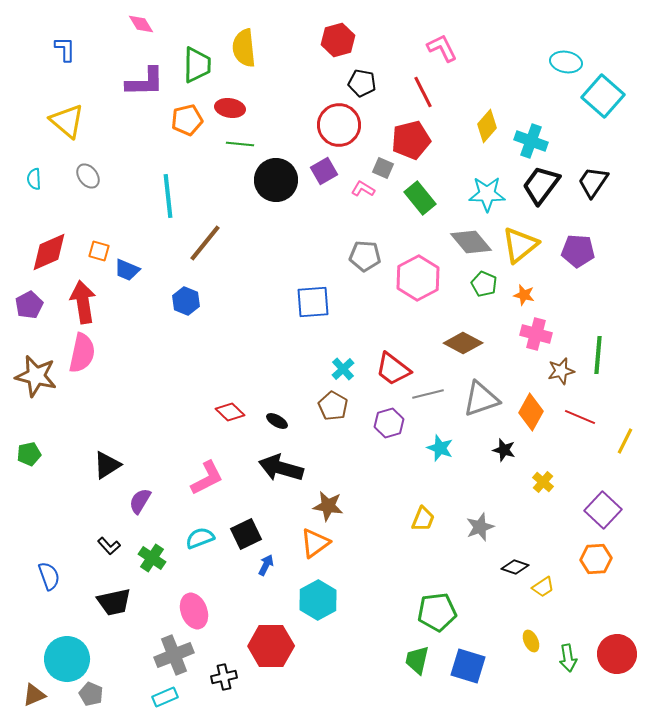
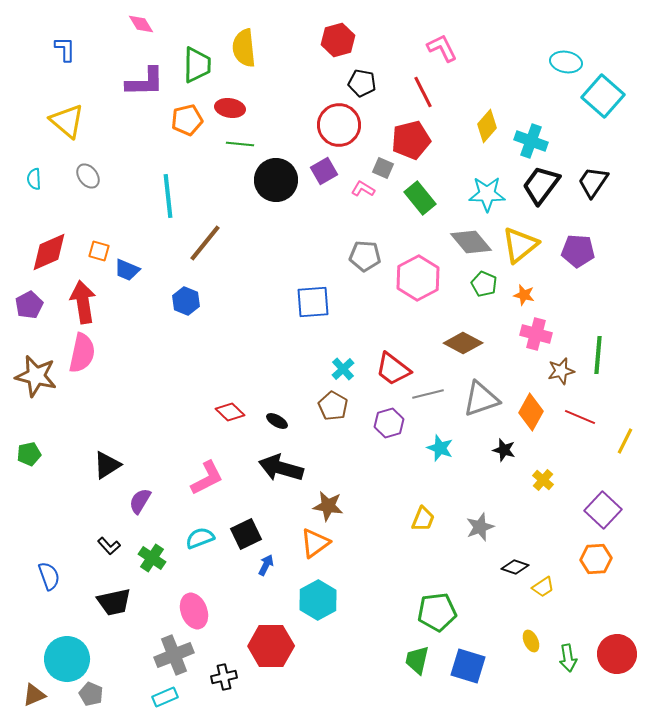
yellow cross at (543, 482): moved 2 px up
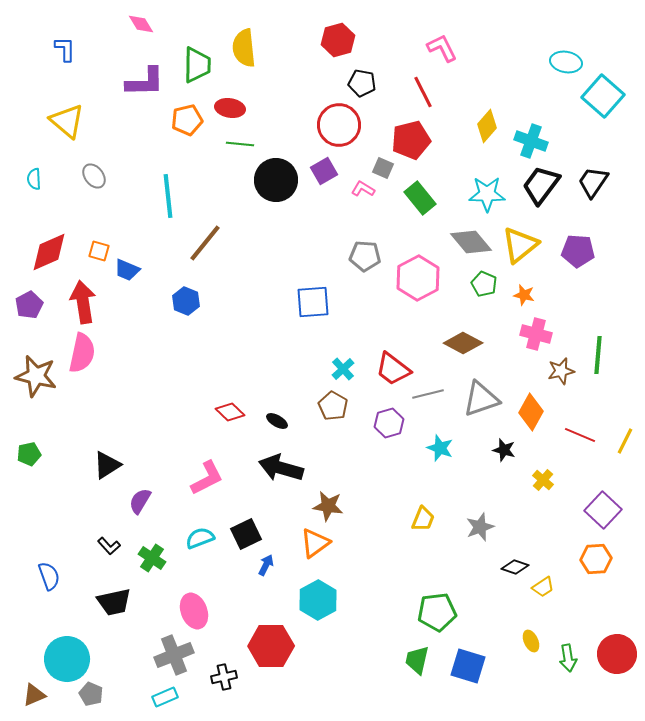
gray ellipse at (88, 176): moved 6 px right
red line at (580, 417): moved 18 px down
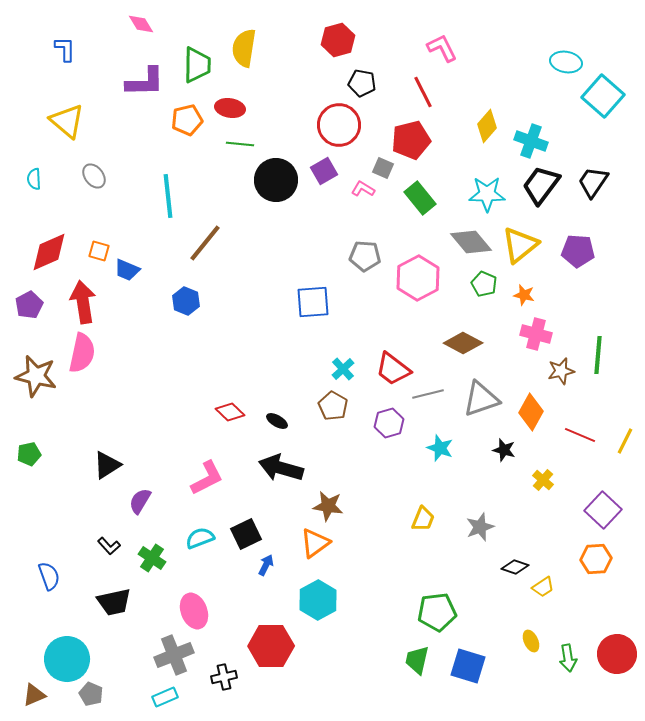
yellow semicircle at (244, 48): rotated 15 degrees clockwise
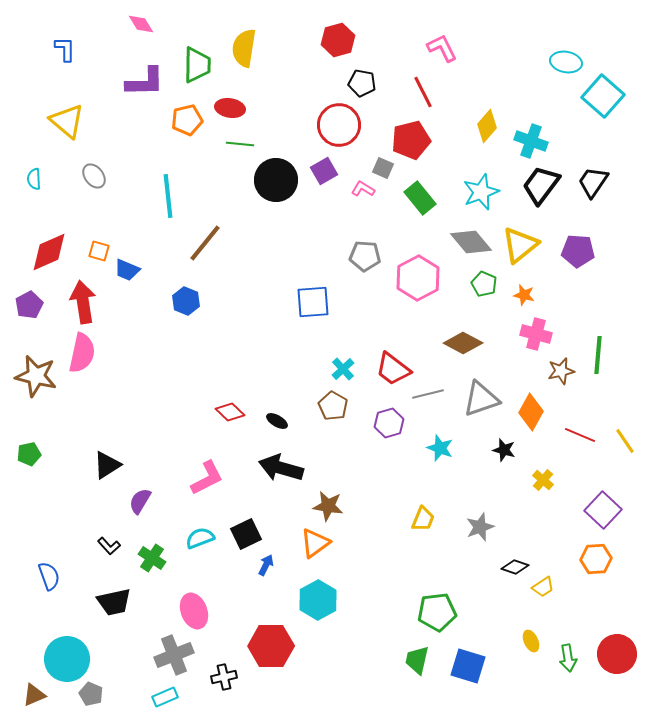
cyan star at (487, 194): moved 6 px left, 2 px up; rotated 21 degrees counterclockwise
yellow line at (625, 441): rotated 60 degrees counterclockwise
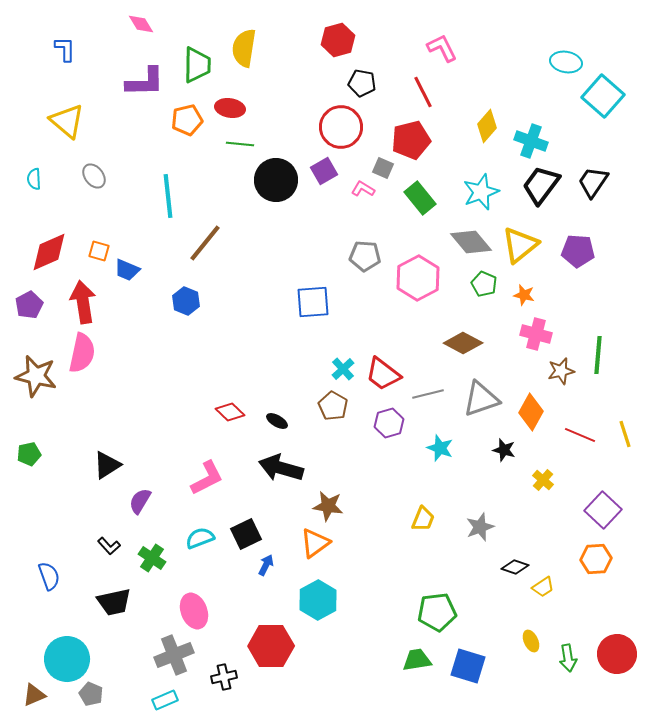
red circle at (339, 125): moved 2 px right, 2 px down
red trapezoid at (393, 369): moved 10 px left, 5 px down
yellow line at (625, 441): moved 7 px up; rotated 16 degrees clockwise
green trapezoid at (417, 660): rotated 68 degrees clockwise
cyan rectangle at (165, 697): moved 3 px down
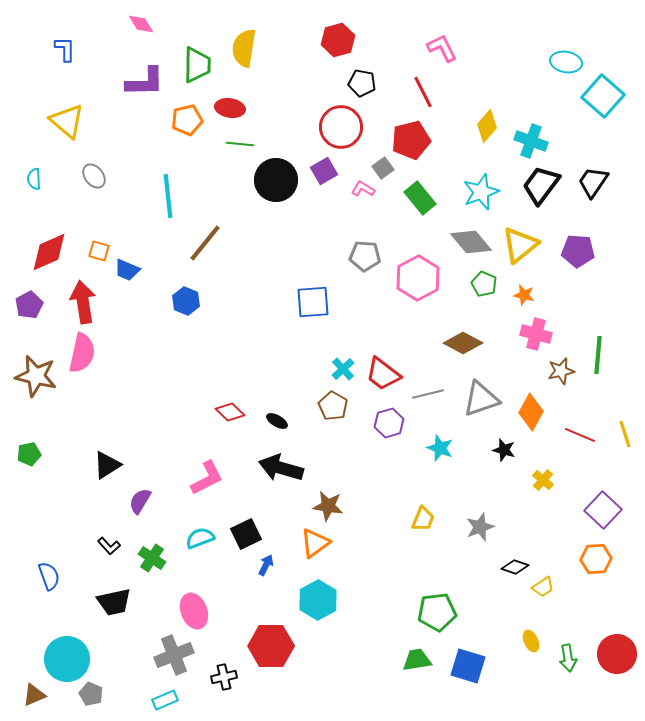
gray square at (383, 168): rotated 30 degrees clockwise
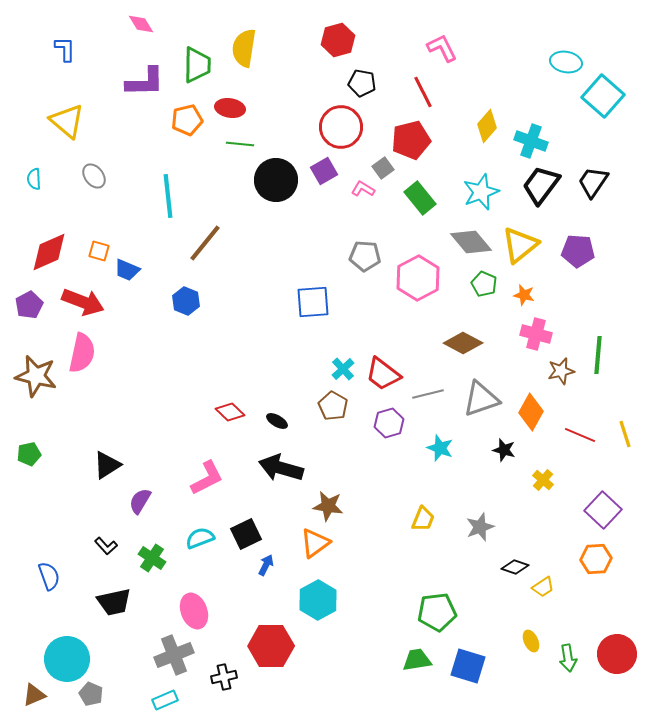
red arrow at (83, 302): rotated 120 degrees clockwise
black L-shape at (109, 546): moved 3 px left
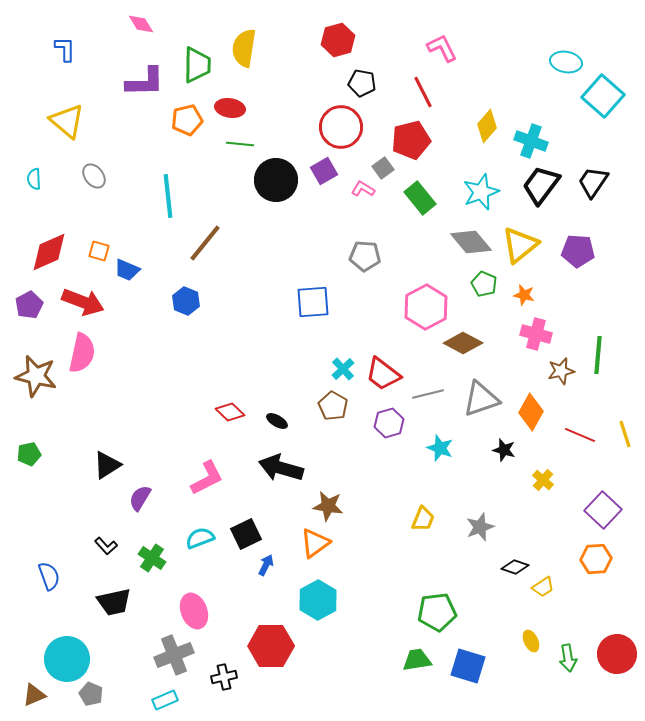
pink hexagon at (418, 278): moved 8 px right, 29 px down
purple semicircle at (140, 501): moved 3 px up
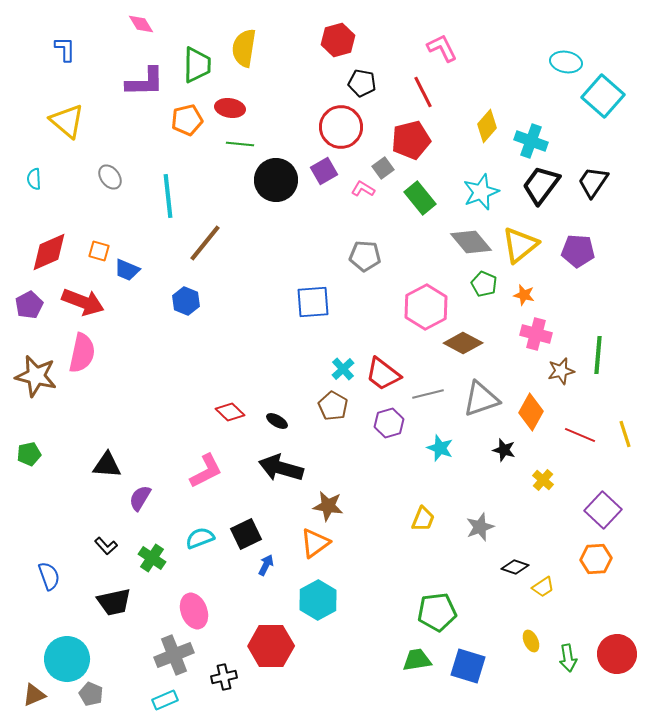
gray ellipse at (94, 176): moved 16 px right, 1 px down
black triangle at (107, 465): rotated 36 degrees clockwise
pink L-shape at (207, 478): moved 1 px left, 7 px up
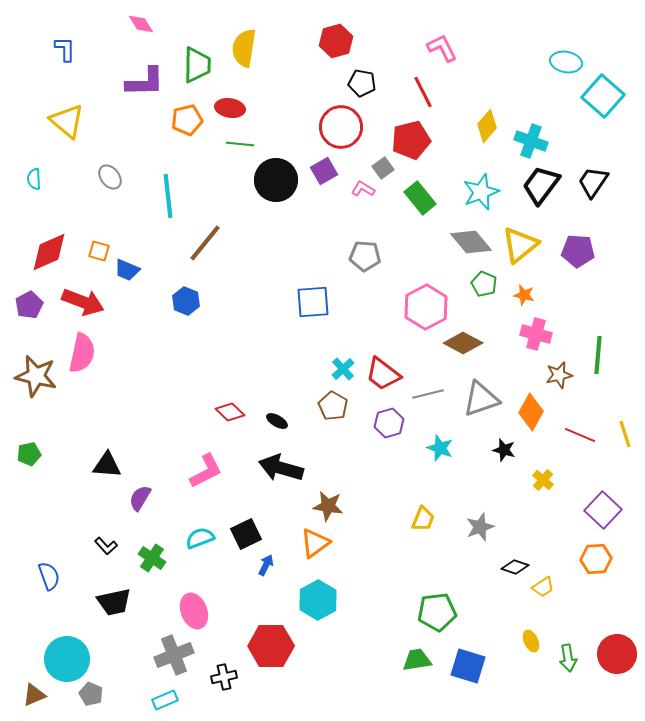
red hexagon at (338, 40): moved 2 px left, 1 px down
brown star at (561, 371): moved 2 px left, 4 px down
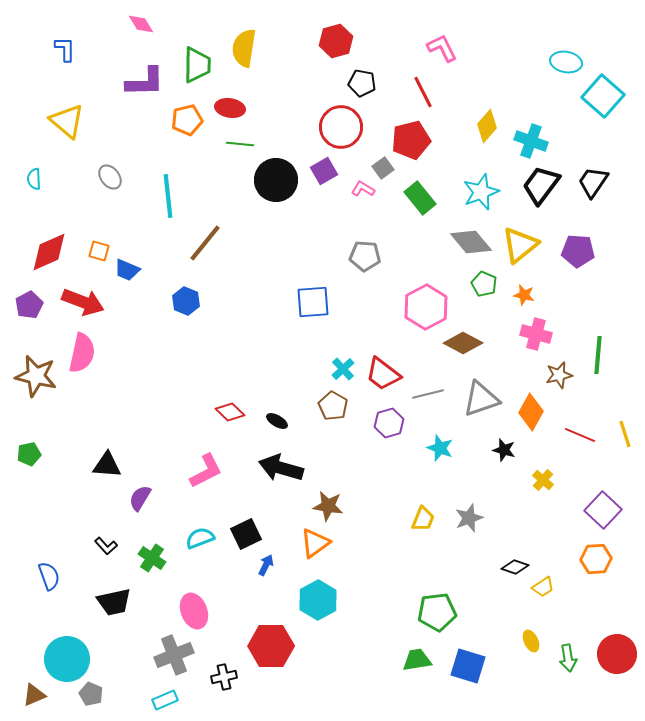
gray star at (480, 527): moved 11 px left, 9 px up
